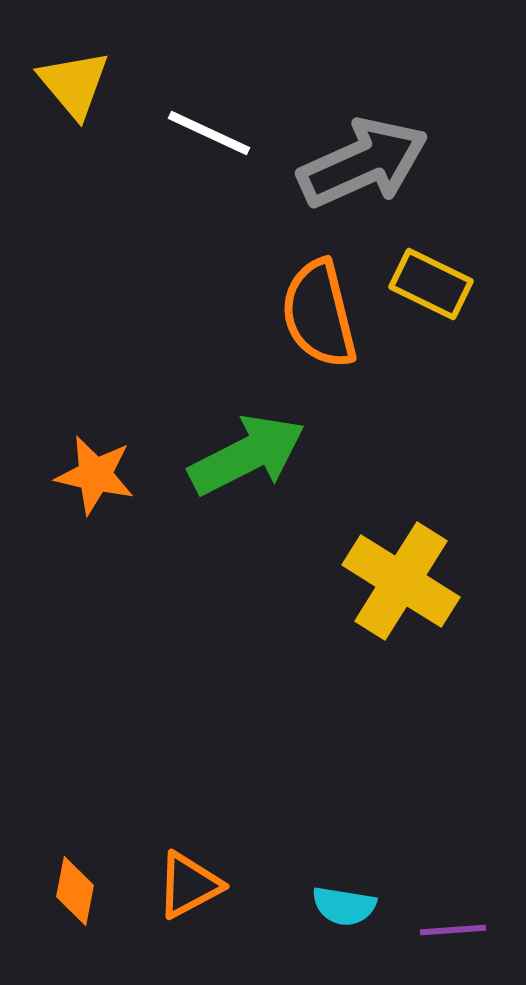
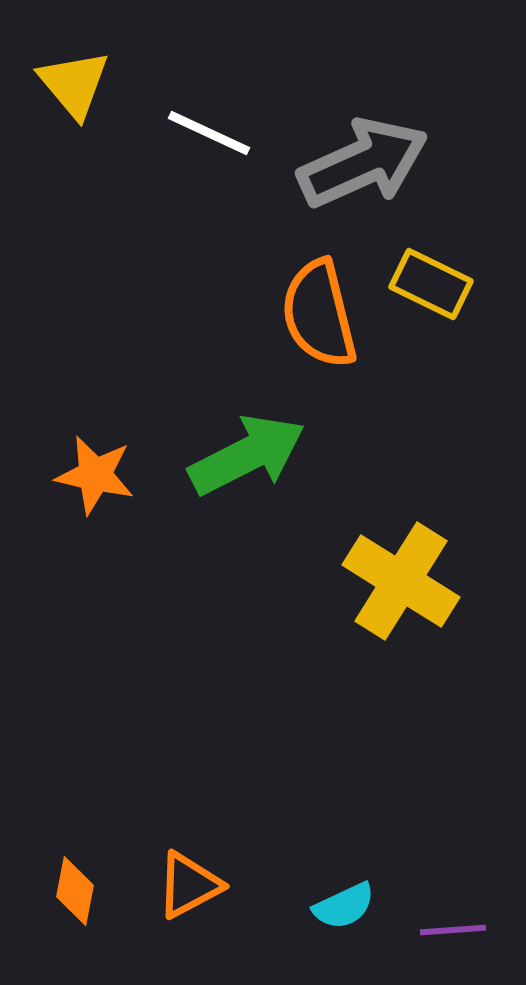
cyan semicircle: rotated 34 degrees counterclockwise
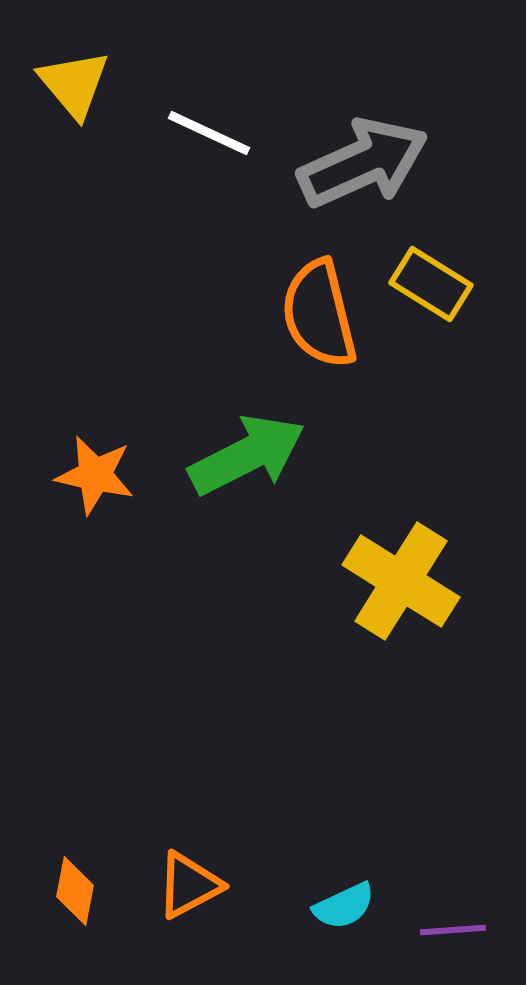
yellow rectangle: rotated 6 degrees clockwise
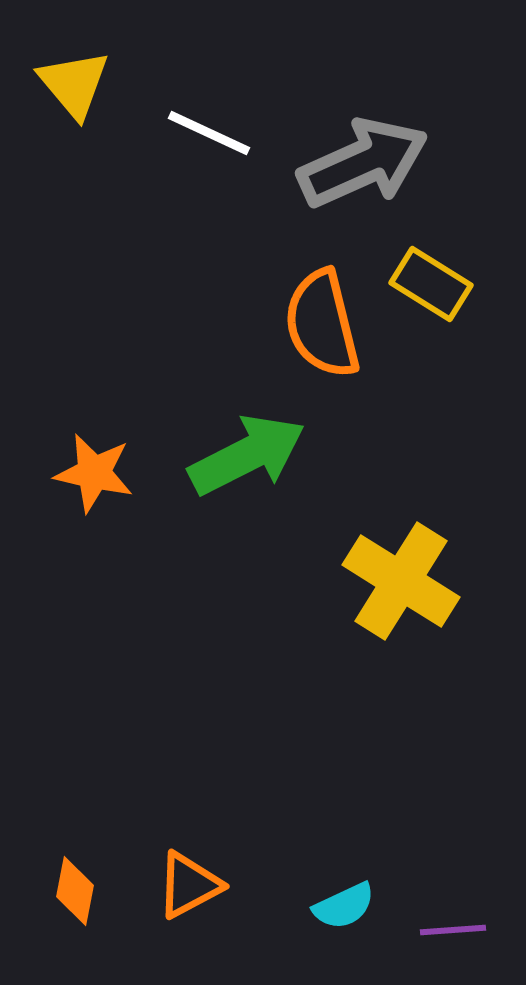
orange semicircle: moved 3 px right, 10 px down
orange star: moved 1 px left, 2 px up
